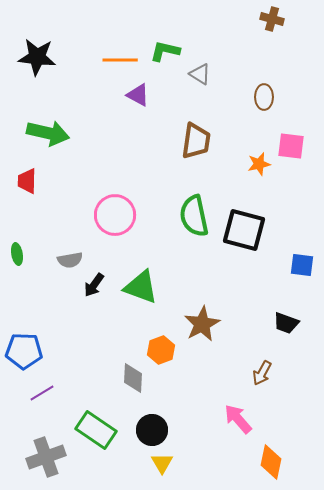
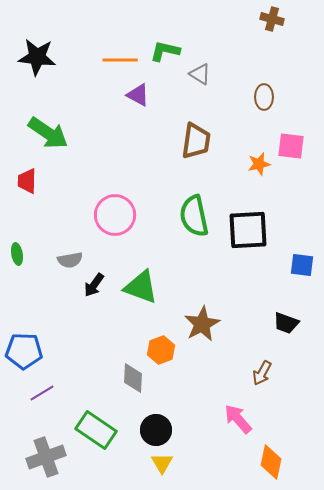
green arrow: rotated 21 degrees clockwise
black square: moved 4 px right; rotated 18 degrees counterclockwise
black circle: moved 4 px right
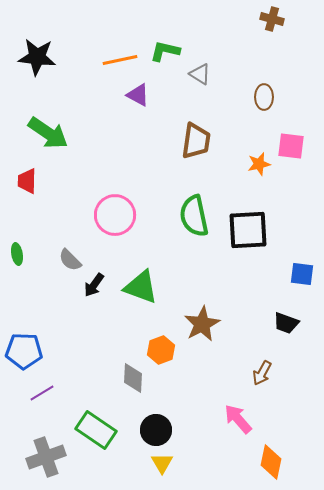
orange line: rotated 12 degrees counterclockwise
gray semicircle: rotated 55 degrees clockwise
blue square: moved 9 px down
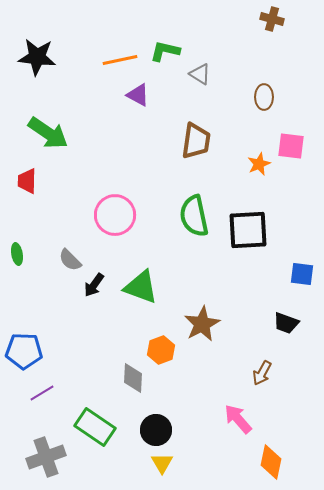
orange star: rotated 10 degrees counterclockwise
green rectangle: moved 1 px left, 3 px up
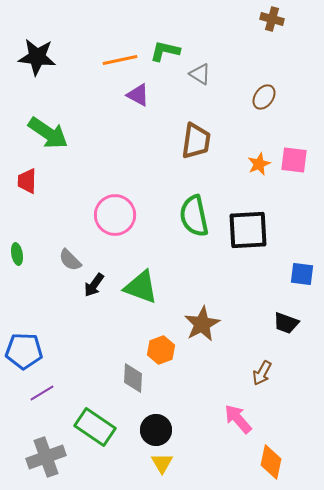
brown ellipse: rotated 35 degrees clockwise
pink square: moved 3 px right, 14 px down
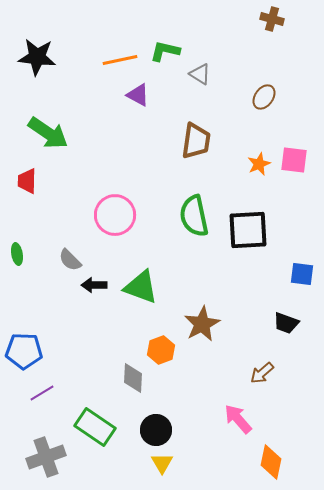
black arrow: rotated 55 degrees clockwise
brown arrow: rotated 20 degrees clockwise
